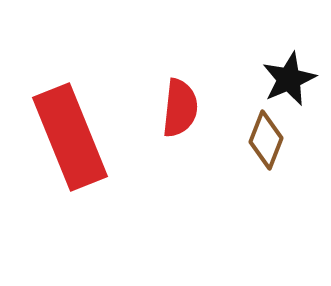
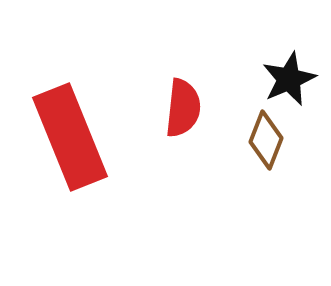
red semicircle: moved 3 px right
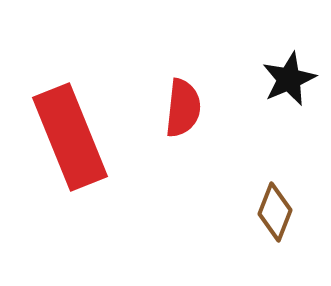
brown diamond: moved 9 px right, 72 px down
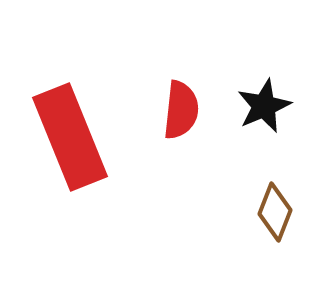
black star: moved 25 px left, 27 px down
red semicircle: moved 2 px left, 2 px down
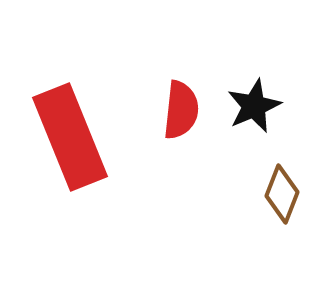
black star: moved 10 px left
brown diamond: moved 7 px right, 18 px up
